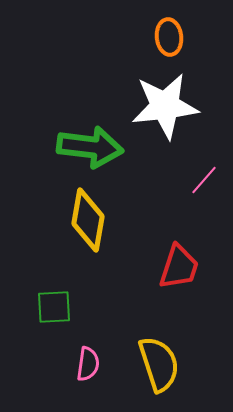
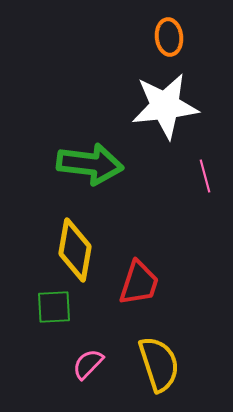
green arrow: moved 17 px down
pink line: moved 1 px right, 4 px up; rotated 56 degrees counterclockwise
yellow diamond: moved 13 px left, 30 px down
red trapezoid: moved 40 px left, 16 px down
pink semicircle: rotated 144 degrees counterclockwise
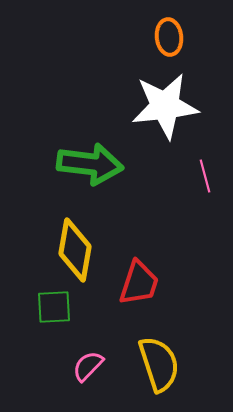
pink semicircle: moved 2 px down
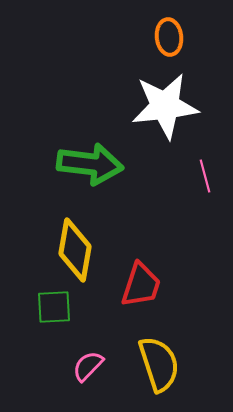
red trapezoid: moved 2 px right, 2 px down
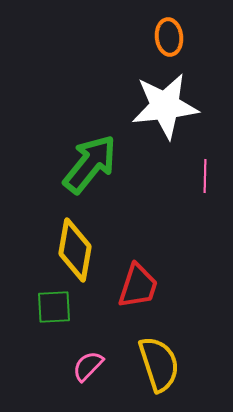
green arrow: rotated 58 degrees counterclockwise
pink line: rotated 16 degrees clockwise
red trapezoid: moved 3 px left, 1 px down
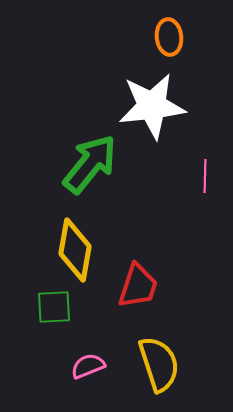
white star: moved 13 px left
pink semicircle: rotated 24 degrees clockwise
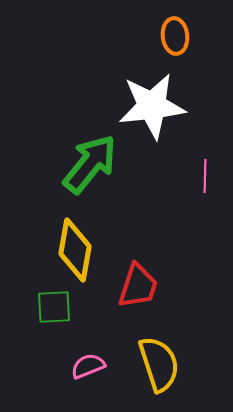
orange ellipse: moved 6 px right, 1 px up
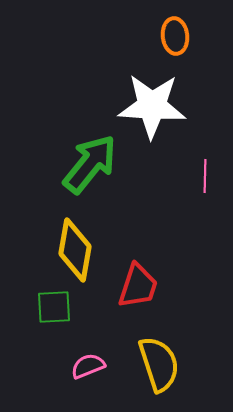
white star: rotated 10 degrees clockwise
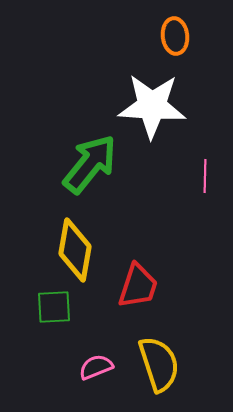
pink semicircle: moved 8 px right, 1 px down
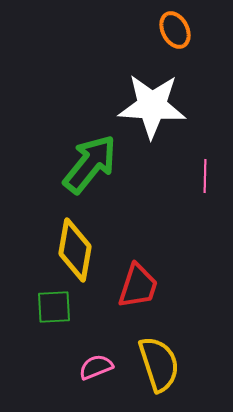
orange ellipse: moved 6 px up; rotated 21 degrees counterclockwise
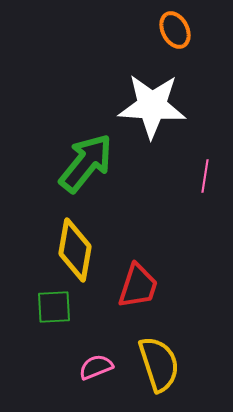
green arrow: moved 4 px left, 1 px up
pink line: rotated 8 degrees clockwise
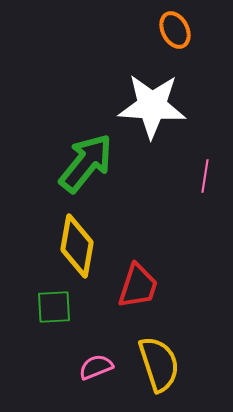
yellow diamond: moved 2 px right, 4 px up
